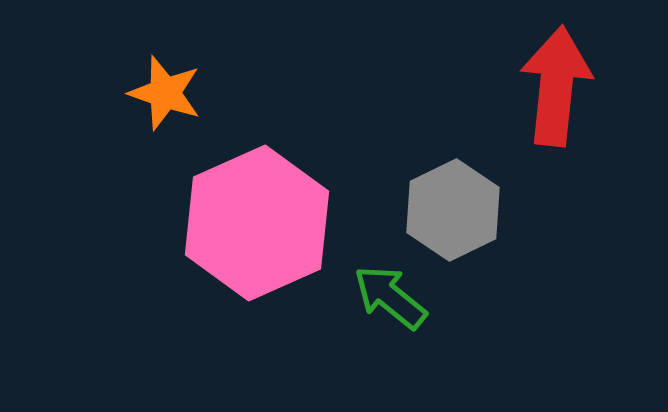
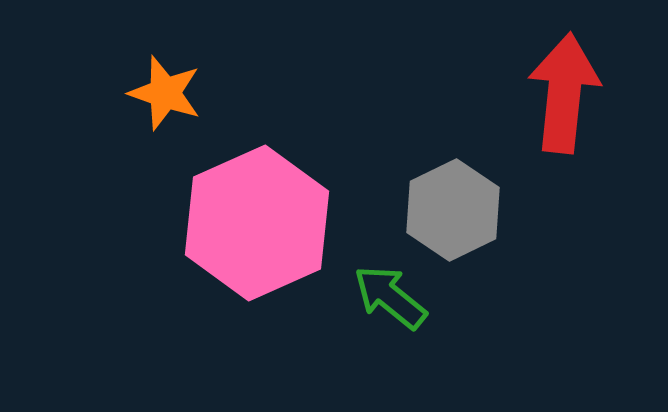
red arrow: moved 8 px right, 7 px down
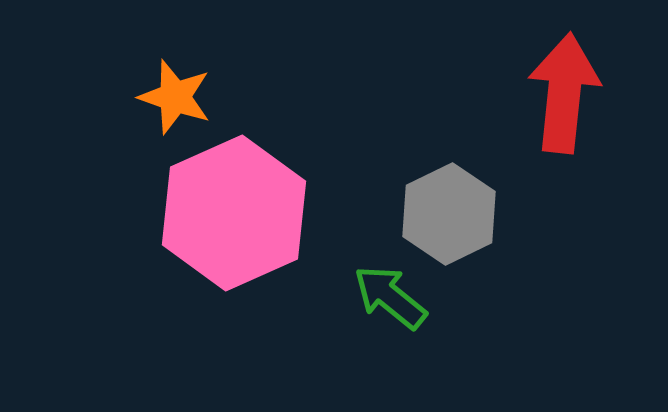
orange star: moved 10 px right, 4 px down
gray hexagon: moved 4 px left, 4 px down
pink hexagon: moved 23 px left, 10 px up
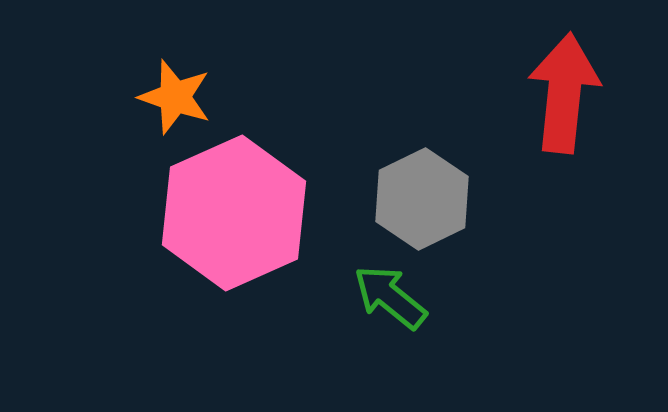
gray hexagon: moved 27 px left, 15 px up
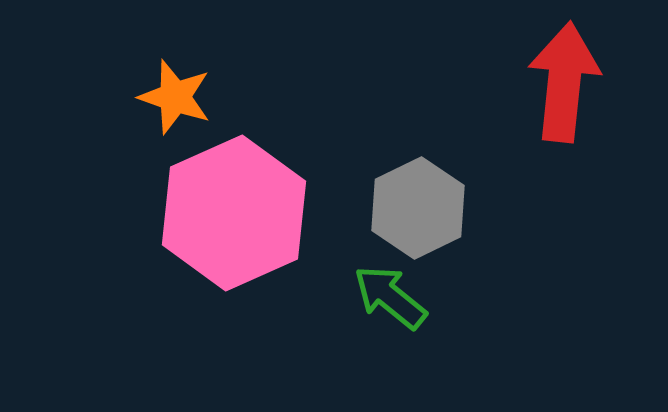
red arrow: moved 11 px up
gray hexagon: moved 4 px left, 9 px down
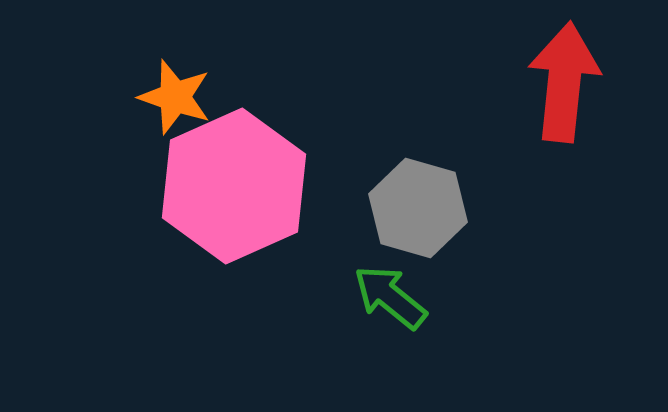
gray hexagon: rotated 18 degrees counterclockwise
pink hexagon: moved 27 px up
